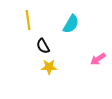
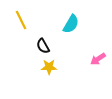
yellow line: moved 7 px left; rotated 18 degrees counterclockwise
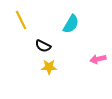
black semicircle: rotated 35 degrees counterclockwise
pink arrow: rotated 21 degrees clockwise
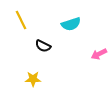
cyan semicircle: rotated 42 degrees clockwise
pink arrow: moved 1 px right, 5 px up; rotated 14 degrees counterclockwise
yellow star: moved 16 px left, 12 px down
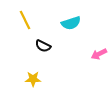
yellow line: moved 4 px right
cyan semicircle: moved 1 px up
